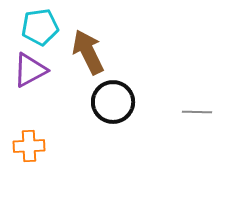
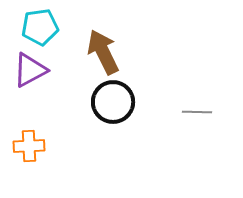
brown arrow: moved 15 px right
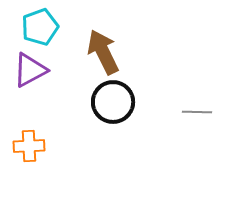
cyan pentagon: rotated 12 degrees counterclockwise
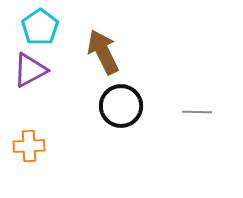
cyan pentagon: rotated 15 degrees counterclockwise
black circle: moved 8 px right, 4 px down
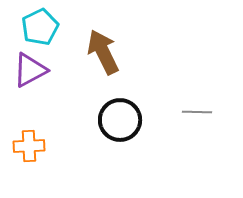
cyan pentagon: rotated 9 degrees clockwise
black circle: moved 1 px left, 14 px down
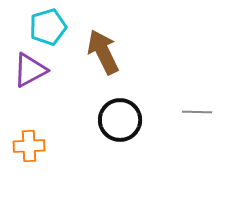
cyan pentagon: moved 8 px right; rotated 9 degrees clockwise
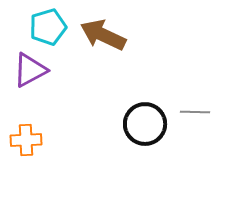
brown arrow: moved 17 px up; rotated 39 degrees counterclockwise
gray line: moved 2 px left
black circle: moved 25 px right, 4 px down
orange cross: moved 3 px left, 6 px up
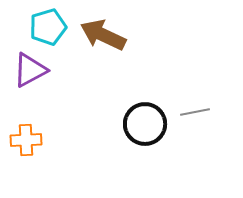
gray line: rotated 12 degrees counterclockwise
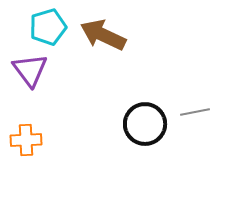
purple triangle: rotated 39 degrees counterclockwise
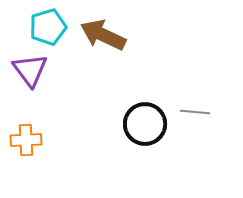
gray line: rotated 16 degrees clockwise
